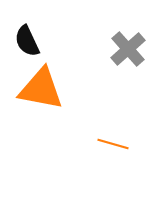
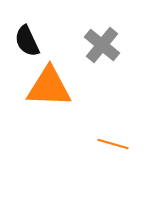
gray cross: moved 26 px left, 4 px up; rotated 9 degrees counterclockwise
orange triangle: moved 8 px right, 2 px up; rotated 9 degrees counterclockwise
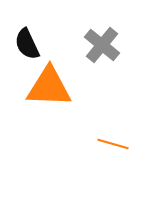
black semicircle: moved 3 px down
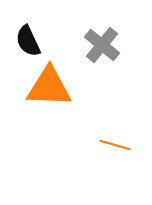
black semicircle: moved 1 px right, 3 px up
orange line: moved 2 px right, 1 px down
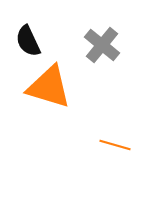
orange triangle: rotated 15 degrees clockwise
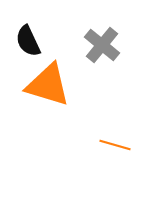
orange triangle: moved 1 px left, 2 px up
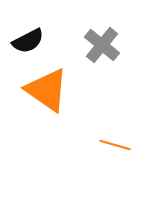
black semicircle: rotated 92 degrees counterclockwise
orange triangle: moved 1 px left, 5 px down; rotated 18 degrees clockwise
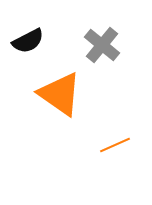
orange triangle: moved 13 px right, 4 px down
orange line: rotated 40 degrees counterclockwise
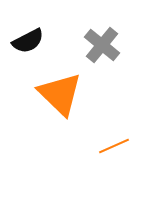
orange triangle: rotated 9 degrees clockwise
orange line: moved 1 px left, 1 px down
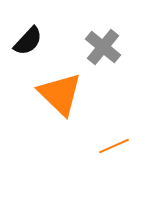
black semicircle: rotated 20 degrees counterclockwise
gray cross: moved 1 px right, 2 px down
